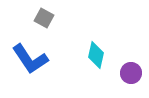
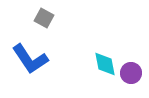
cyan diamond: moved 9 px right, 9 px down; rotated 24 degrees counterclockwise
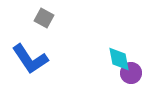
cyan diamond: moved 14 px right, 5 px up
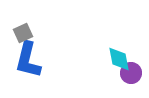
gray square: moved 21 px left, 15 px down; rotated 36 degrees clockwise
blue L-shape: moved 2 px left, 1 px down; rotated 48 degrees clockwise
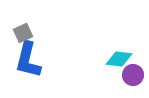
cyan diamond: rotated 72 degrees counterclockwise
purple circle: moved 2 px right, 2 px down
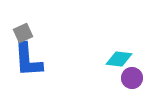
blue L-shape: rotated 18 degrees counterclockwise
purple circle: moved 1 px left, 3 px down
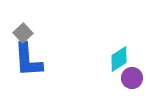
gray square: rotated 18 degrees counterclockwise
cyan diamond: rotated 40 degrees counterclockwise
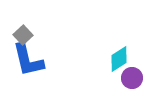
gray square: moved 2 px down
blue L-shape: rotated 9 degrees counterclockwise
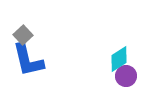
purple circle: moved 6 px left, 2 px up
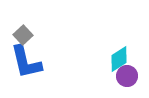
blue L-shape: moved 2 px left, 2 px down
purple circle: moved 1 px right
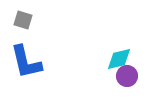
gray square: moved 15 px up; rotated 30 degrees counterclockwise
cyan diamond: rotated 20 degrees clockwise
